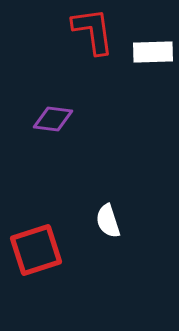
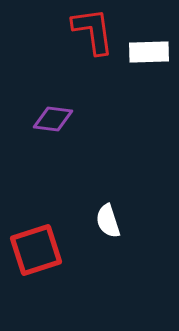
white rectangle: moved 4 px left
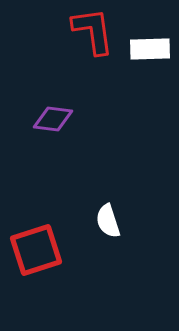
white rectangle: moved 1 px right, 3 px up
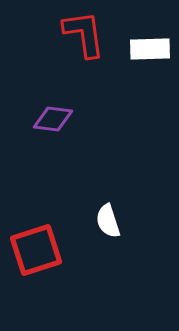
red L-shape: moved 9 px left, 3 px down
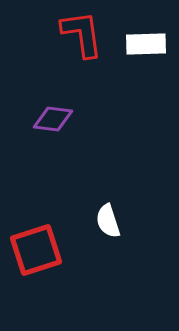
red L-shape: moved 2 px left
white rectangle: moved 4 px left, 5 px up
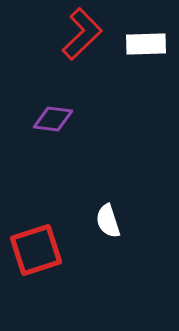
red L-shape: rotated 54 degrees clockwise
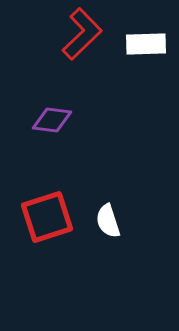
purple diamond: moved 1 px left, 1 px down
red square: moved 11 px right, 33 px up
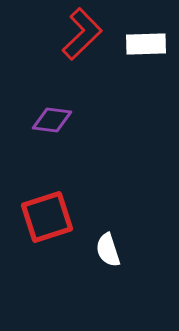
white semicircle: moved 29 px down
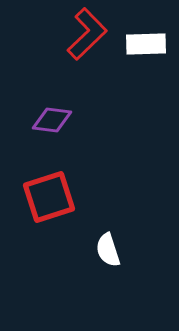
red L-shape: moved 5 px right
red square: moved 2 px right, 20 px up
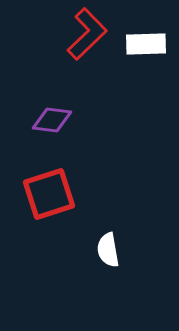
red square: moved 3 px up
white semicircle: rotated 8 degrees clockwise
